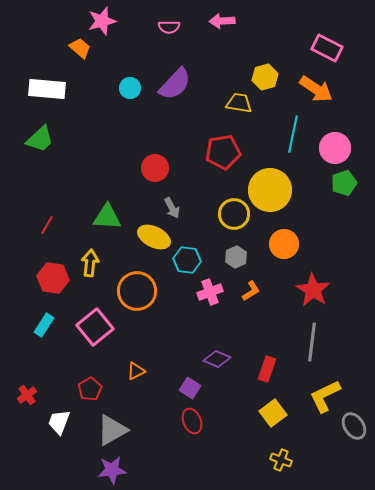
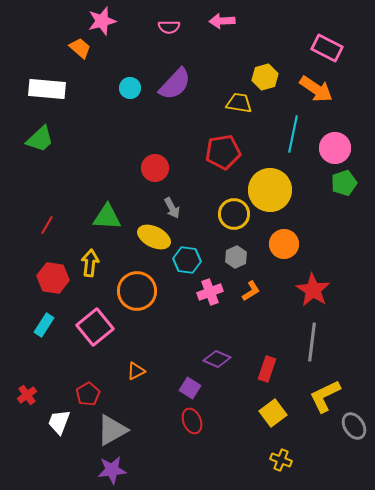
red pentagon at (90, 389): moved 2 px left, 5 px down
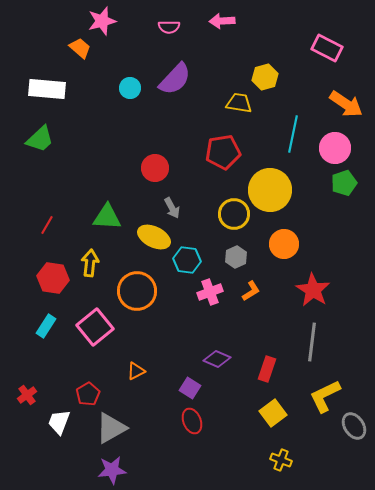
purple semicircle at (175, 84): moved 5 px up
orange arrow at (316, 89): moved 30 px right, 15 px down
cyan rectangle at (44, 325): moved 2 px right, 1 px down
gray triangle at (112, 430): moved 1 px left, 2 px up
